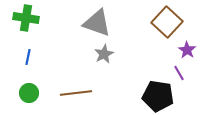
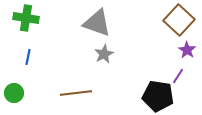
brown square: moved 12 px right, 2 px up
purple line: moved 1 px left, 3 px down; rotated 63 degrees clockwise
green circle: moved 15 px left
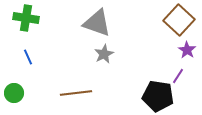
blue line: rotated 35 degrees counterclockwise
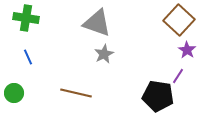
brown line: rotated 20 degrees clockwise
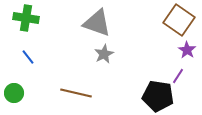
brown square: rotated 8 degrees counterclockwise
blue line: rotated 14 degrees counterclockwise
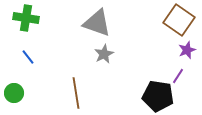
purple star: rotated 18 degrees clockwise
brown line: rotated 68 degrees clockwise
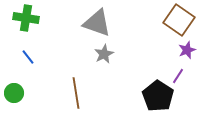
black pentagon: rotated 24 degrees clockwise
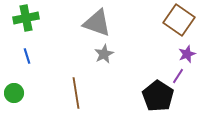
green cross: rotated 20 degrees counterclockwise
purple star: moved 4 px down
blue line: moved 1 px left, 1 px up; rotated 21 degrees clockwise
